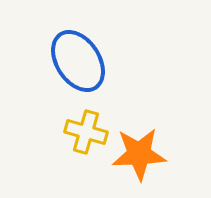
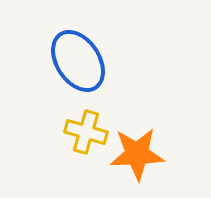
orange star: moved 2 px left
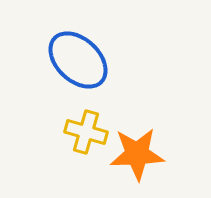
blue ellipse: moved 1 px up; rotated 14 degrees counterclockwise
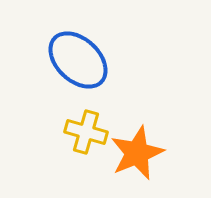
orange star: moved 1 px up; rotated 20 degrees counterclockwise
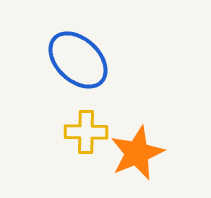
yellow cross: rotated 15 degrees counterclockwise
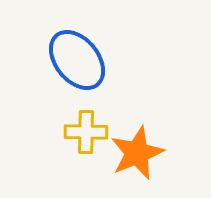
blue ellipse: moved 1 px left; rotated 8 degrees clockwise
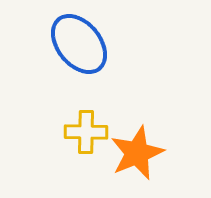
blue ellipse: moved 2 px right, 16 px up
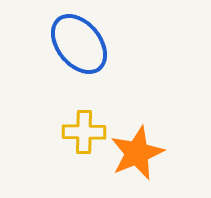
yellow cross: moved 2 px left
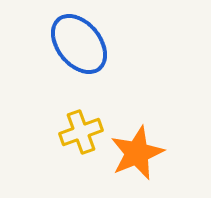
yellow cross: moved 3 px left; rotated 21 degrees counterclockwise
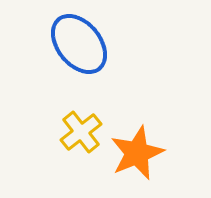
yellow cross: rotated 18 degrees counterclockwise
